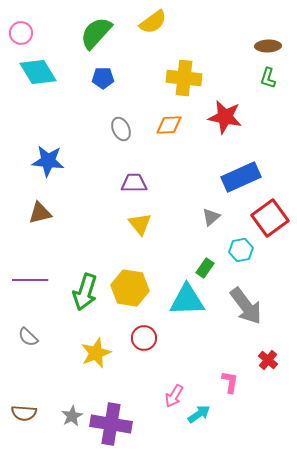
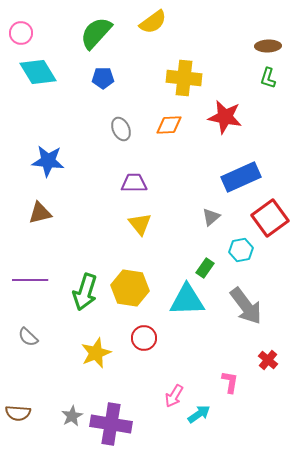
brown semicircle: moved 6 px left
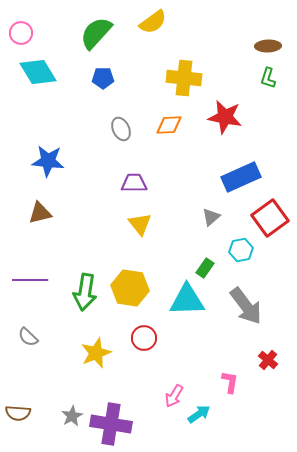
green arrow: rotated 9 degrees counterclockwise
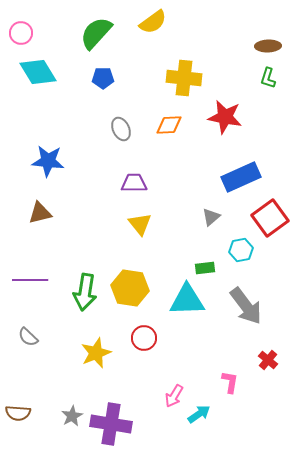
green rectangle: rotated 48 degrees clockwise
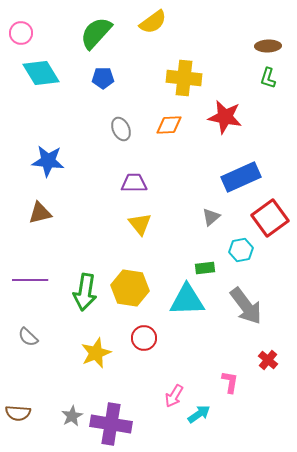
cyan diamond: moved 3 px right, 1 px down
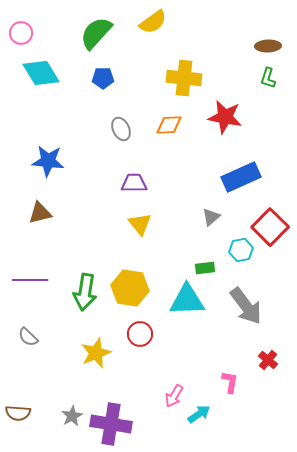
red square: moved 9 px down; rotated 9 degrees counterclockwise
red circle: moved 4 px left, 4 px up
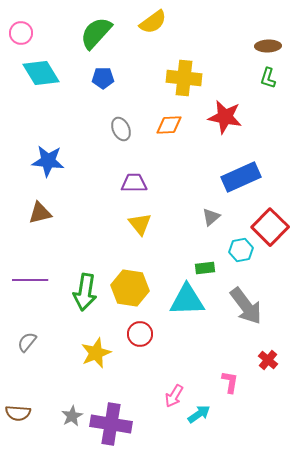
gray semicircle: moved 1 px left, 5 px down; rotated 85 degrees clockwise
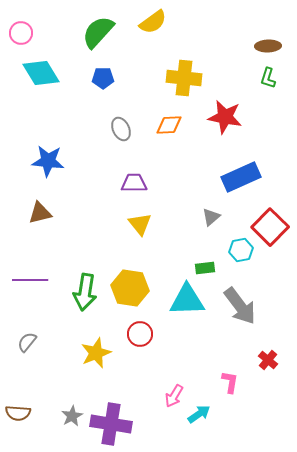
green semicircle: moved 2 px right, 1 px up
gray arrow: moved 6 px left
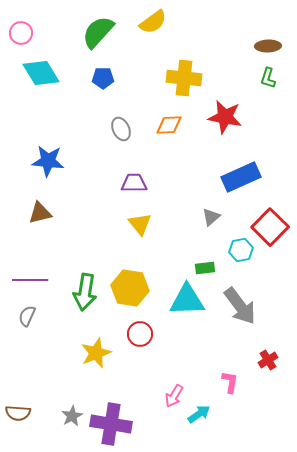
gray semicircle: moved 26 px up; rotated 15 degrees counterclockwise
red cross: rotated 18 degrees clockwise
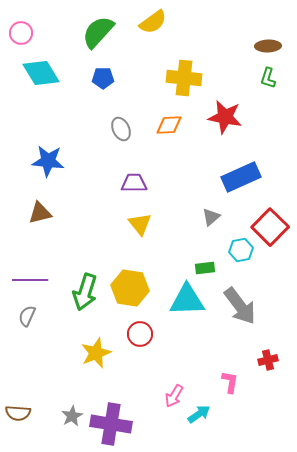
green arrow: rotated 9 degrees clockwise
red cross: rotated 18 degrees clockwise
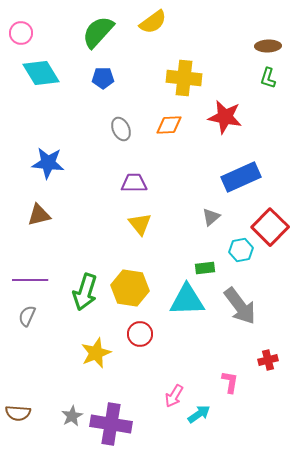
blue star: moved 2 px down
brown triangle: moved 1 px left, 2 px down
